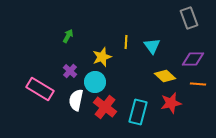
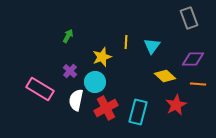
cyan triangle: rotated 12 degrees clockwise
red star: moved 5 px right, 2 px down; rotated 15 degrees counterclockwise
red cross: moved 1 px right, 1 px down; rotated 25 degrees clockwise
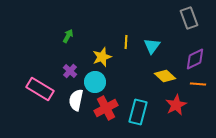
purple diamond: moved 2 px right; rotated 25 degrees counterclockwise
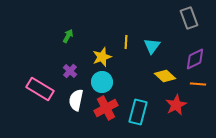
cyan circle: moved 7 px right
